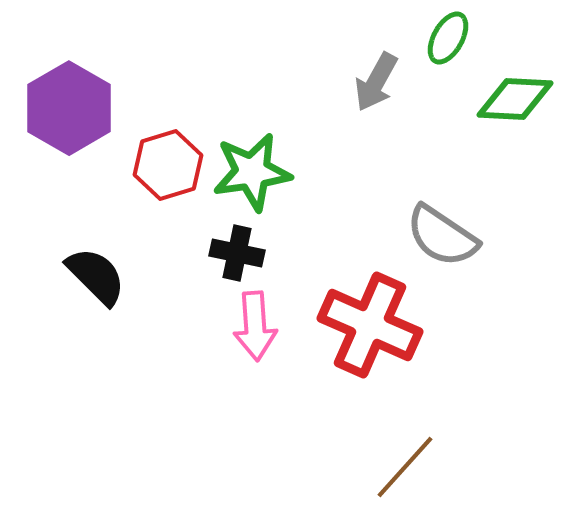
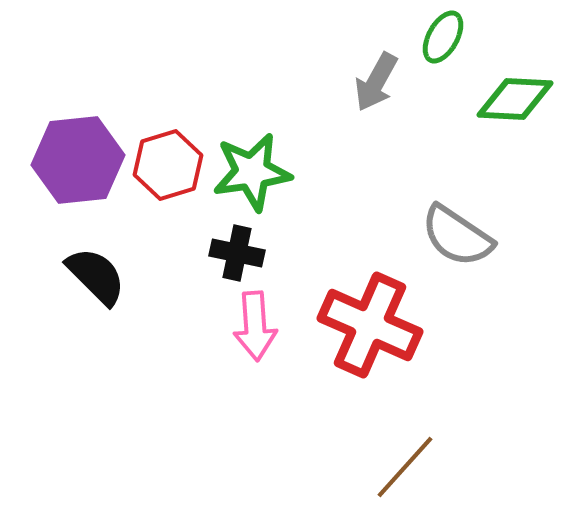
green ellipse: moved 5 px left, 1 px up
purple hexagon: moved 9 px right, 52 px down; rotated 24 degrees clockwise
gray semicircle: moved 15 px right
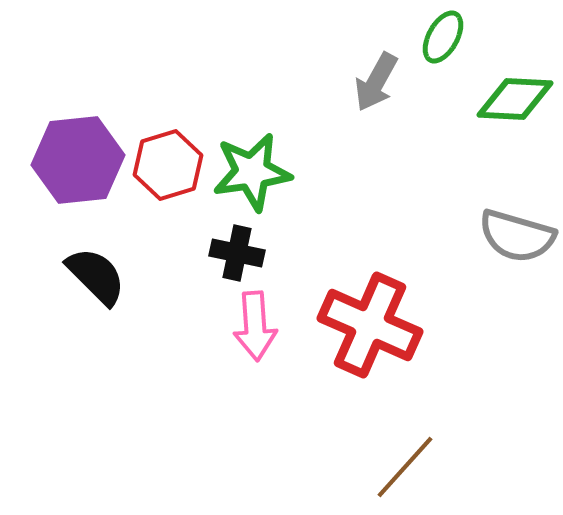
gray semicircle: moved 60 px right; rotated 18 degrees counterclockwise
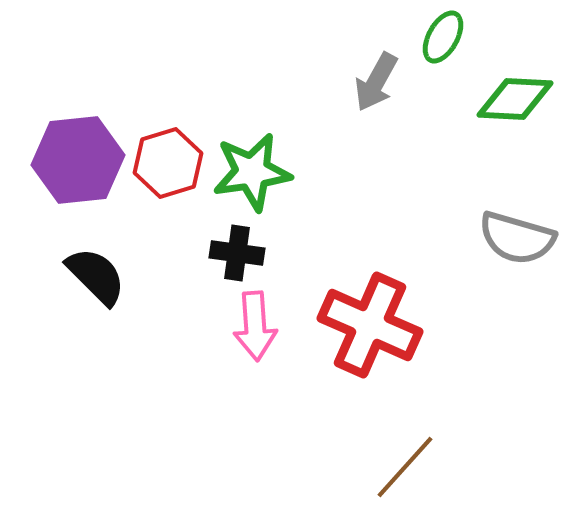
red hexagon: moved 2 px up
gray semicircle: moved 2 px down
black cross: rotated 4 degrees counterclockwise
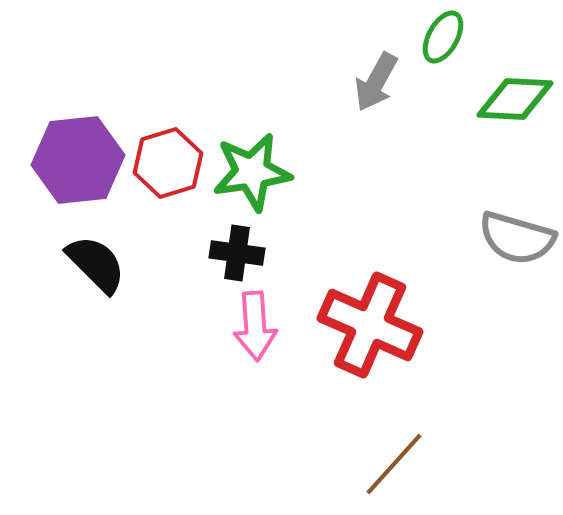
black semicircle: moved 12 px up
brown line: moved 11 px left, 3 px up
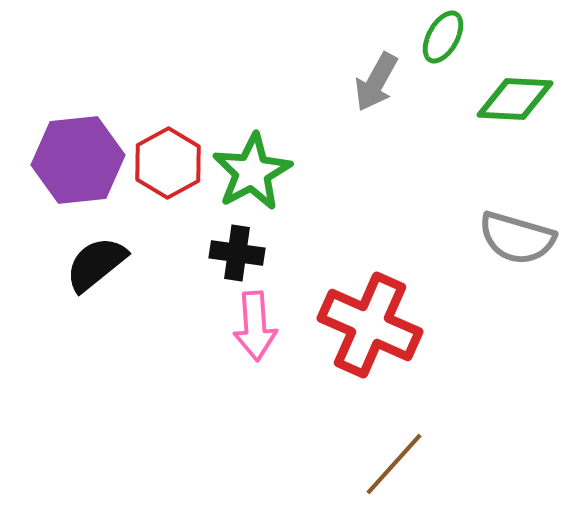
red hexagon: rotated 12 degrees counterclockwise
green star: rotated 20 degrees counterclockwise
black semicircle: rotated 84 degrees counterclockwise
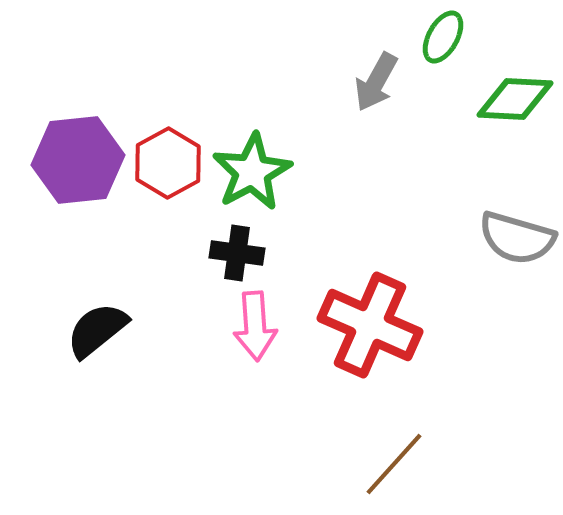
black semicircle: moved 1 px right, 66 px down
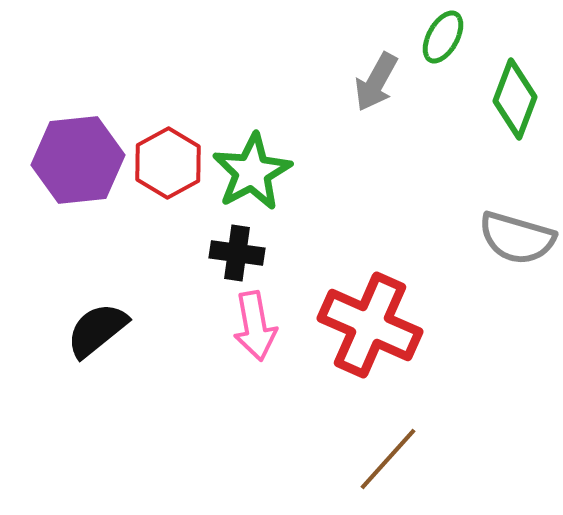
green diamond: rotated 72 degrees counterclockwise
pink arrow: rotated 6 degrees counterclockwise
brown line: moved 6 px left, 5 px up
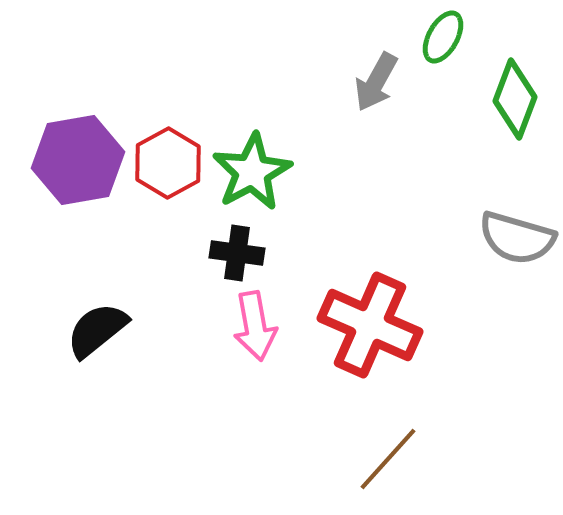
purple hexagon: rotated 4 degrees counterclockwise
